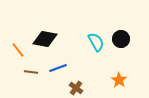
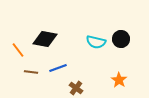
cyan semicircle: rotated 132 degrees clockwise
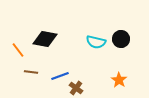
blue line: moved 2 px right, 8 px down
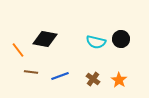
brown cross: moved 17 px right, 9 px up
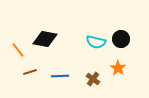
brown line: moved 1 px left; rotated 24 degrees counterclockwise
blue line: rotated 18 degrees clockwise
orange star: moved 1 px left, 12 px up
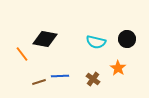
black circle: moved 6 px right
orange line: moved 4 px right, 4 px down
brown line: moved 9 px right, 10 px down
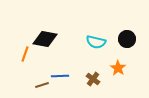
orange line: moved 3 px right; rotated 56 degrees clockwise
brown line: moved 3 px right, 3 px down
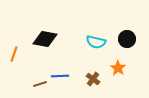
orange line: moved 11 px left
brown line: moved 2 px left, 1 px up
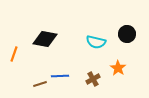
black circle: moved 5 px up
brown cross: rotated 24 degrees clockwise
